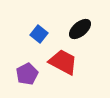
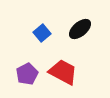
blue square: moved 3 px right, 1 px up; rotated 12 degrees clockwise
red trapezoid: moved 10 px down
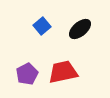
blue square: moved 7 px up
red trapezoid: rotated 40 degrees counterclockwise
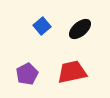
red trapezoid: moved 9 px right
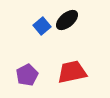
black ellipse: moved 13 px left, 9 px up
purple pentagon: moved 1 px down
